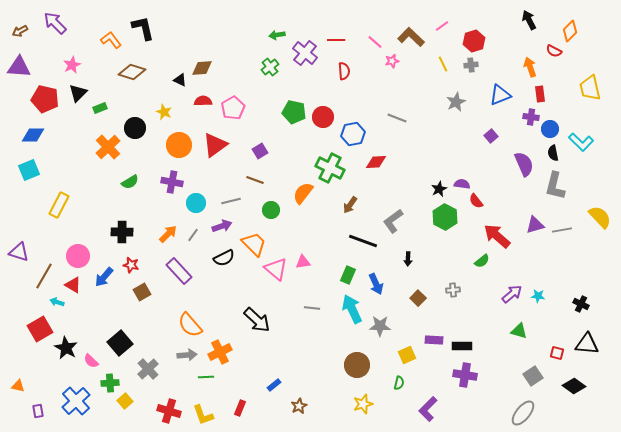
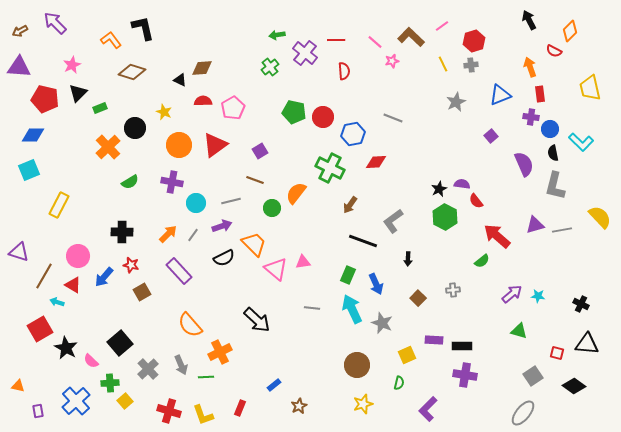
gray line at (397, 118): moved 4 px left
orange semicircle at (303, 193): moved 7 px left
green circle at (271, 210): moved 1 px right, 2 px up
gray star at (380, 326): moved 2 px right, 3 px up; rotated 20 degrees clockwise
gray arrow at (187, 355): moved 6 px left, 10 px down; rotated 72 degrees clockwise
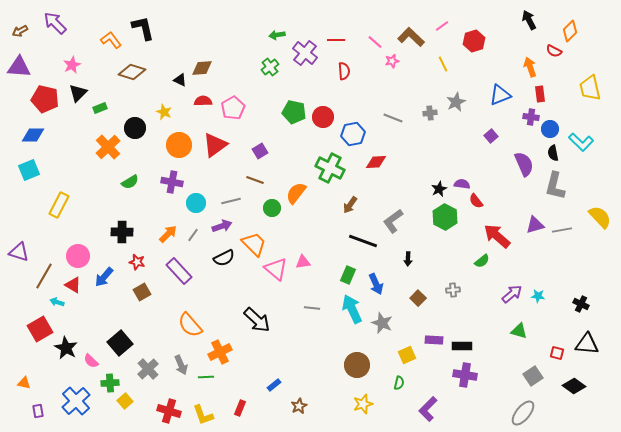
gray cross at (471, 65): moved 41 px left, 48 px down
red star at (131, 265): moved 6 px right, 3 px up
orange triangle at (18, 386): moved 6 px right, 3 px up
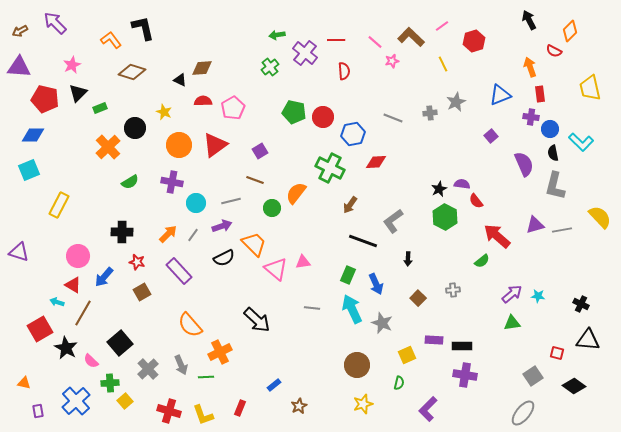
brown line at (44, 276): moved 39 px right, 37 px down
green triangle at (519, 331): moved 7 px left, 8 px up; rotated 24 degrees counterclockwise
black triangle at (587, 344): moved 1 px right, 4 px up
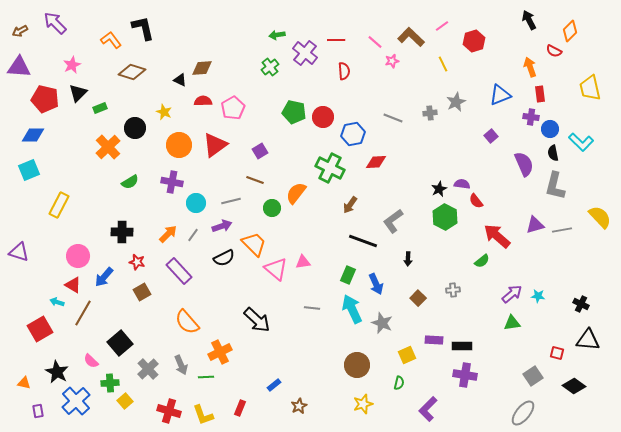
orange semicircle at (190, 325): moved 3 px left, 3 px up
black star at (66, 348): moved 9 px left, 24 px down
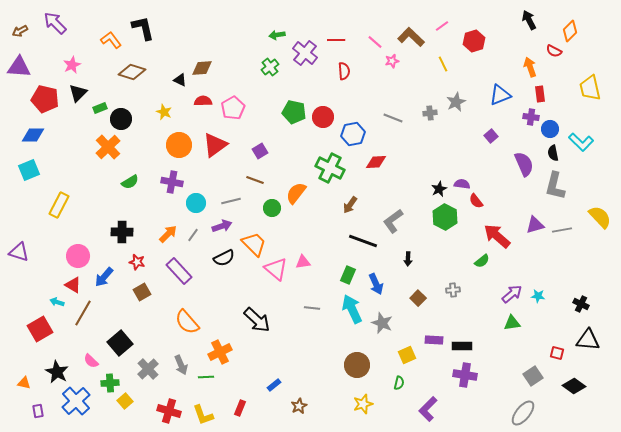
black circle at (135, 128): moved 14 px left, 9 px up
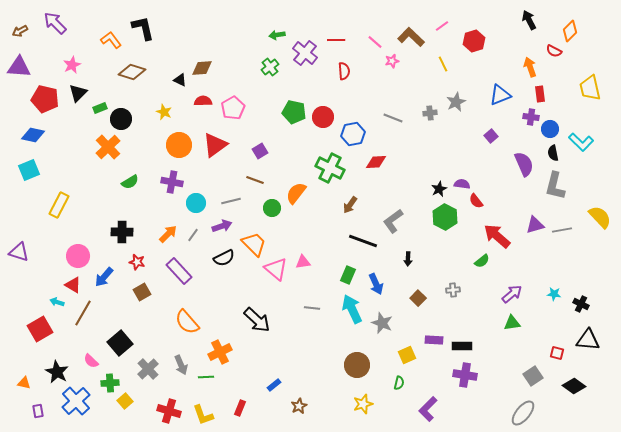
blue diamond at (33, 135): rotated 10 degrees clockwise
cyan star at (538, 296): moved 16 px right, 2 px up
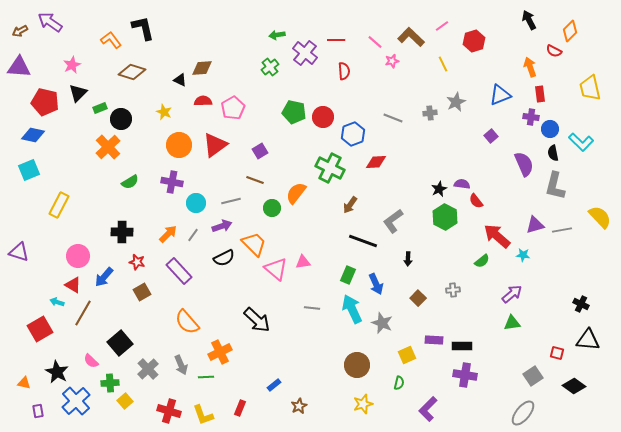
purple arrow at (55, 23): moved 5 px left, 1 px up; rotated 10 degrees counterclockwise
red pentagon at (45, 99): moved 3 px down
blue hexagon at (353, 134): rotated 10 degrees counterclockwise
cyan star at (554, 294): moved 31 px left, 39 px up
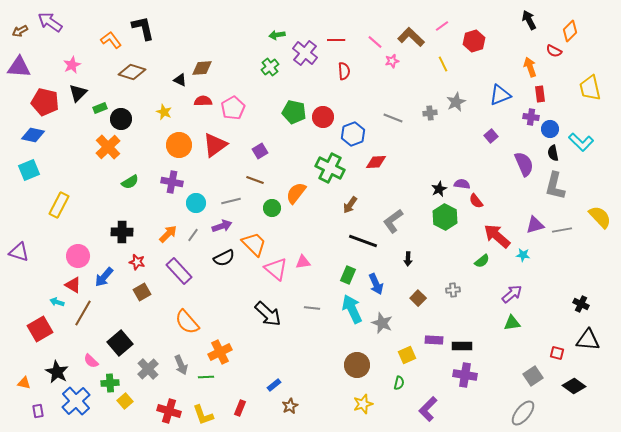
black arrow at (257, 320): moved 11 px right, 6 px up
brown star at (299, 406): moved 9 px left
